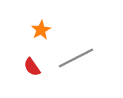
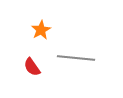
gray line: rotated 33 degrees clockwise
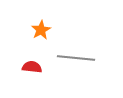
red semicircle: rotated 132 degrees clockwise
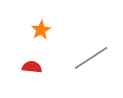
gray line: moved 15 px right; rotated 39 degrees counterclockwise
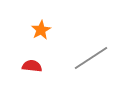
red semicircle: moved 1 px up
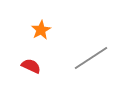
red semicircle: moved 1 px left; rotated 18 degrees clockwise
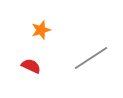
orange star: rotated 12 degrees clockwise
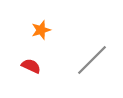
gray line: moved 1 px right, 2 px down; rotated 12 degrees counterclockwise
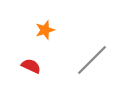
orange star: moved 4 px right
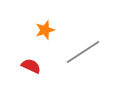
gray line: moved 9 px left, 8 px up; rotated 12 degrees clockwise
